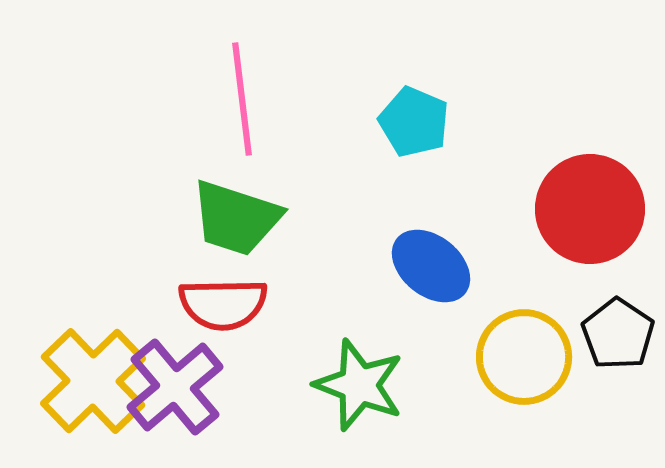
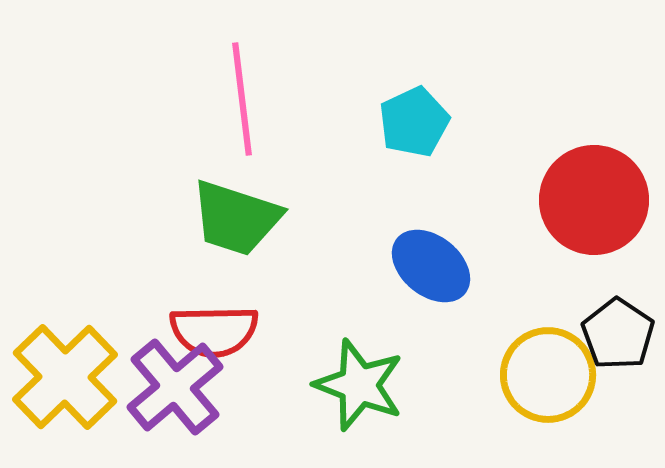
cyan pentagon: rotated 24 degrees clockwise
red circle: moved 4 px right, 9 px up
red semicircle: moved 9 px left, 27 px down
yellow circle: moved 24 px right, 18 px down
yellow cross: moved 28 px left, 4 px up
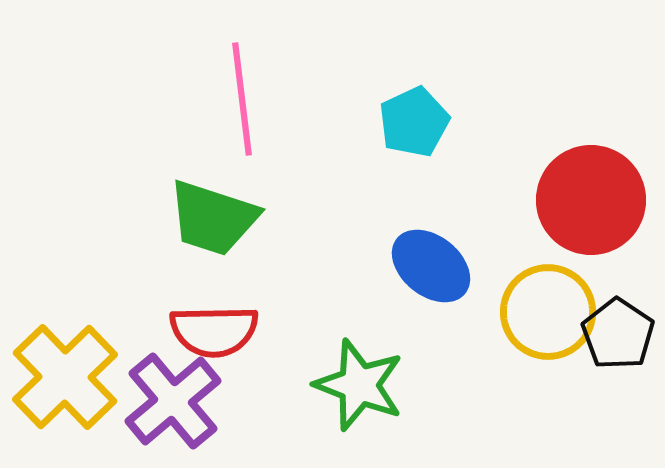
red circle: moved 3 px left
green trapezoid: moved 23 px left
yellow circle: moved 63 px up
purple cross: moved 2 px left, 14 px down
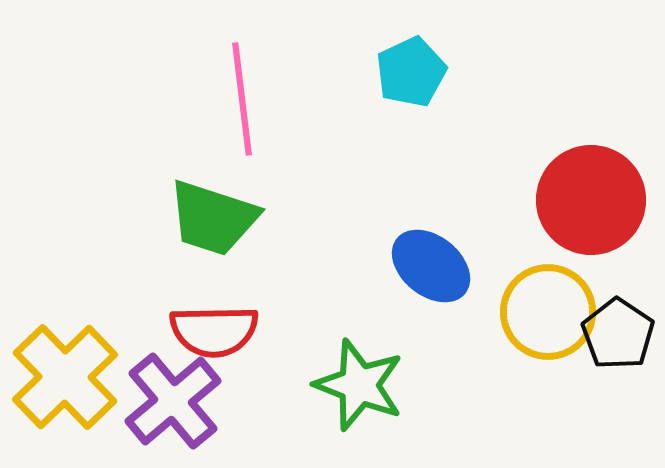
cyan pentagon: moved 3 px left, 50 px up
